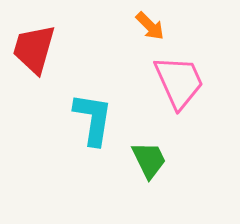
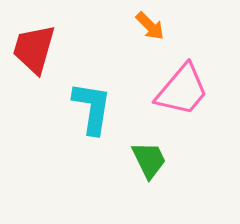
pink trapezoid: moved 3 px right, 8 px down; rotated 64 degrees clockwise
cyan L-shape: moved 1 px left, 11 px up
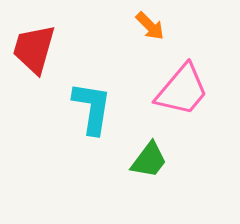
green trapezoid: rotated 63 degrees clockwise
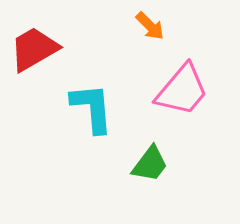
red trapezoid: rotated 44 degrees clockwise
cyan L-shape: rotated 14 degrees counterclockwise
green trapezoid: moved 1 px right, 4 px down
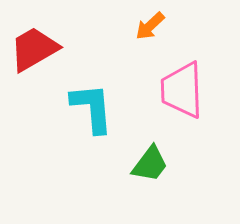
orange arrow: rotated 92 degrees clockwise
pink trapezoid: rotated 138 degrees clockwise
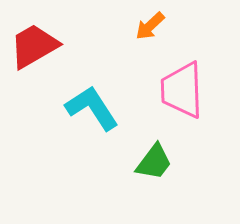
red trapezoid: moved 3 px up
cyan L-shape: rotated 28 degrees counterclockwise
green trapezoid: moved 4 px right, 2 px up
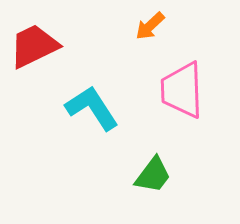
red trapezoid: rotated 4 degrees clockwise
green trapezoid: moved 1 px left, 13 px down
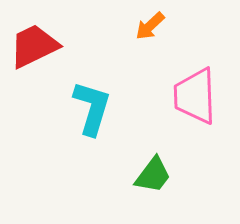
pink trapezoid: moved 13 px right, 6 px down
cyan L-shape: rotated 50 degrees clockwise
